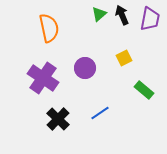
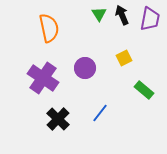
green triangle: rotated 21 degrees counterclockwise
blue line: rotated 18 degrees counterclockwise
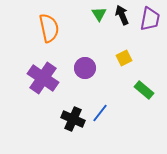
black cross: moved 15 px right; rotated 20 degrees counterclockwise
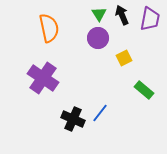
purple circle: moved 13 px right, 30 px up
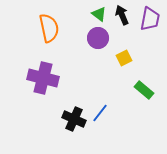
green triangle: rotated 21 degrees counterclockwise
purple cross: rotated 20 degrees counterclockwise
black cross: moved 1 px right
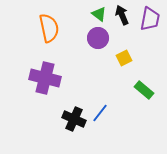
purple cross: moved 2 px right
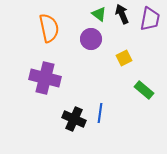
black arrow: moved 1 px up
purple circle: moved 7 px left, 1 px down
blue line: rotated 30 degrees counterclockwise
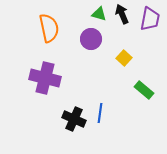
green triangle: rotated 21 degrees counterclockwise
yellow square: rotated 21 degrees counterclockwise
